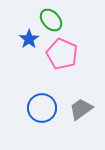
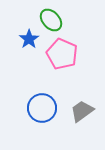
gray trapezoid: moved 1 px right, 2 px down
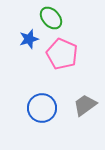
green ellipse: moved 2 px up
blue star: rotated 18 degrees clockwise
gray trapezoid: moved 3 px right, 6 px up
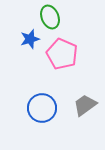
green ellipse: moved 1 px left, 1 px up; rotated 20 degrees clockwise
blue star: moved 1 px right
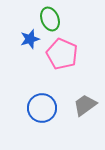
green ellipse: moved 2 px down
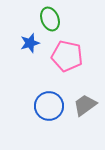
blue star: moved 4 px down
pink pentagon: moved 5 px right, 2 px down; rotated 12 degrees counterclockwise
blue circle: moved 7 px right, 2 px up
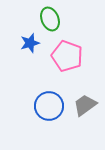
pink pentagon: rotated 8 degrees clockwise
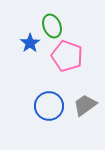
green ellipse: moved 2 px right, 7 px down
blue star: rotated 18 degrees counterclockwise
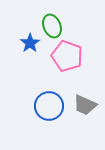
gray trapezoid: rotated 120 degrees counterclockwise
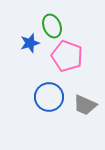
blue star: rotated 18 degrees clockwise
blue circle: moved 9 px up
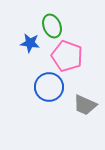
blue star: rotated 24 degrees clockwise
blue circle: moved 10 px up
